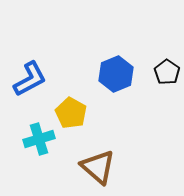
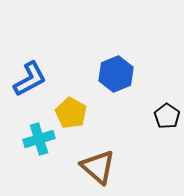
black pentagon: moved 44 px down
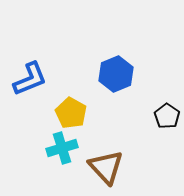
blue L-shape: rotated 6 degrees clockwise
cyan cross: moved 23 px right, 9 px down
brown triangle: moved 8 px right; rotated 6 degrees clockwise
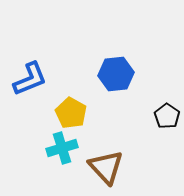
blue hexagon: rotated 16 degrees clockwise
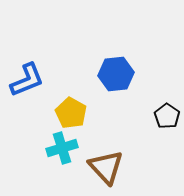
blue L-shape: moved 3 px left, 1 px down
